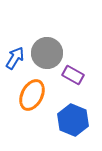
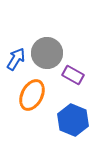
blue arrow: moved 1 px right, 1 px down
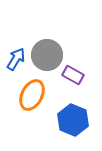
gray circle: moved 2 px down
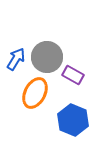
gray circle: moved 2 px down
orange ellipse: moved 3 px right, 2 px up
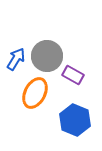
gray circle: moved 1 px up
blue hexagon: moved 2 px right
